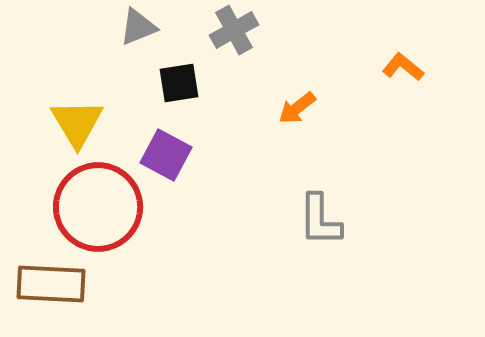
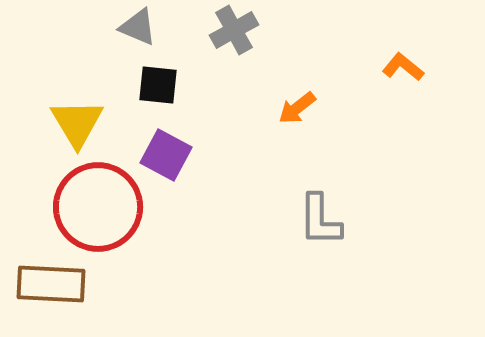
gray triangle: rotated 45 degrees clockwise
black square: moved 21 px left, 2 px down; rotated 15 degrees clockwise
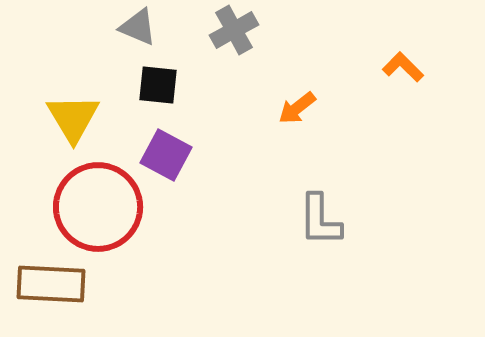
orange L-shape: rotated 6 degrees clockwise
yellow triangle: moved 4 px left, 5 px up
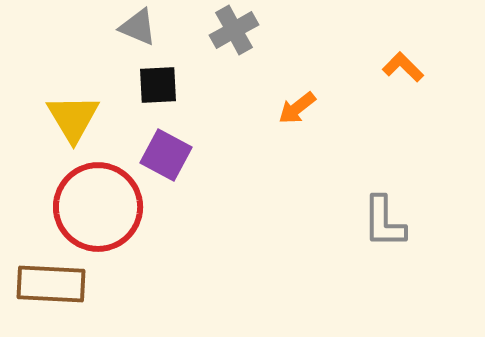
black square: rotated 9 degrees counterclockwise
gray L-shape: moved 64 px right, 2 px down
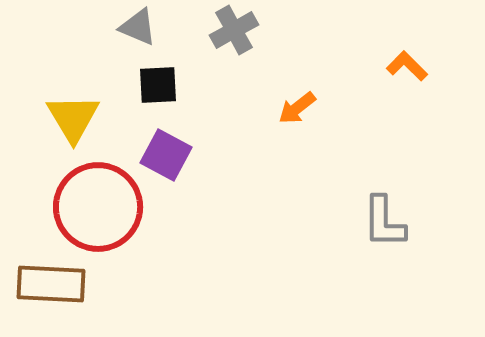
orange L-shape: moved 4 px right, 1 px up
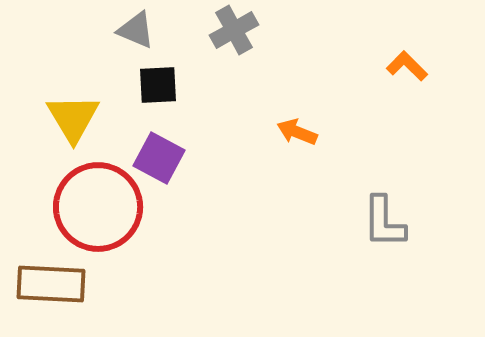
gray triangle: moved 2 px left, 3 px down
orange arrow: moved 24 px down; rotated 60 degrees clockwise
purple square: moved 7 px left, 3 px down
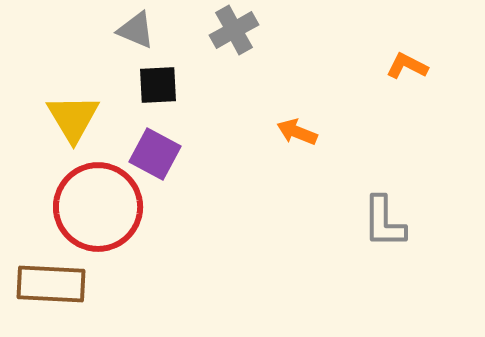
orange L-shape: rotated 18 degrees counterclockwise
purple square: moved 4 px left, 4 px up
